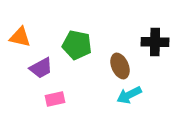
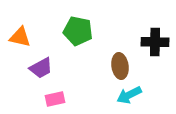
green pentagon: moved 1 px right, 14 px up
brown ellipse: rotated 15 degrees clockwise
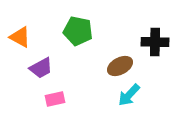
orange triangle: rotated 15 degrees clockwise
brown ellipse: rotated 70 degrees clockwise
cyan arrow: rotated 20 degrees counterclockwise
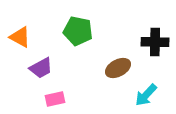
brown ellipse: moved 2 px left, 2 px down
cyan arrow: moved 17 px right
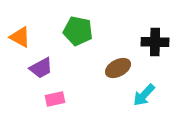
cyan arrow: moved 2 px left
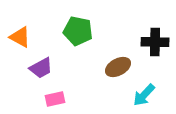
brown ellipse: moved 1 px up
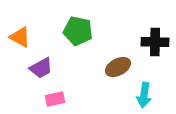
cyan arrow: rotated 35 degrees counterclockwise
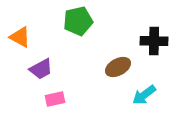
green pentagon: moved 10 px up; rotated 24 degrees counterclockwise
black cross: moved 1 px left, 1 px up
purple trapezoid: moved 1 px down
cyan arrow: rotated 45 degrees clockwise
